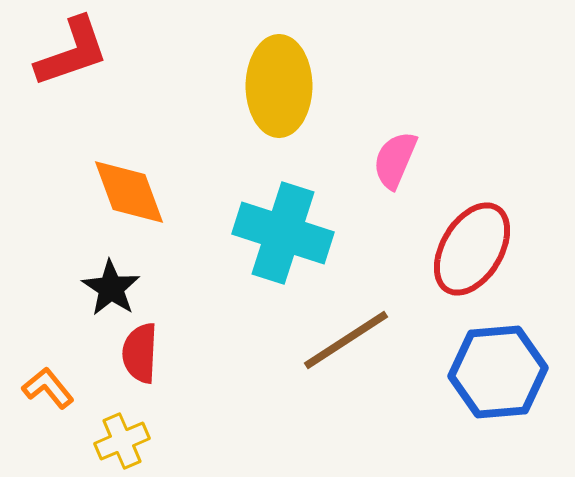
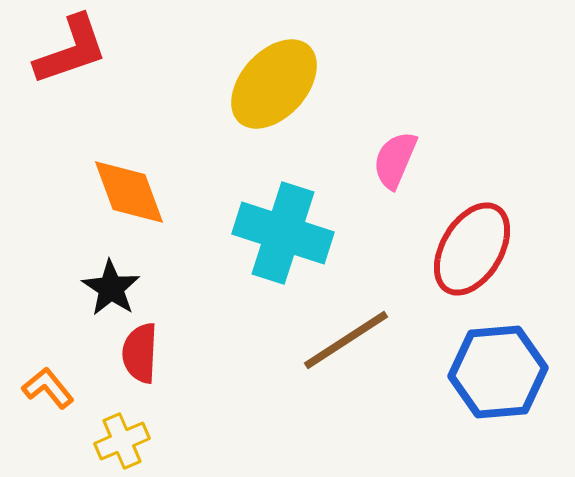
red L-shape: moved 1 px left, 2 px up
yellow ellipse: moved 5 px left, 2 px up; rotated 42 degrees clockwise
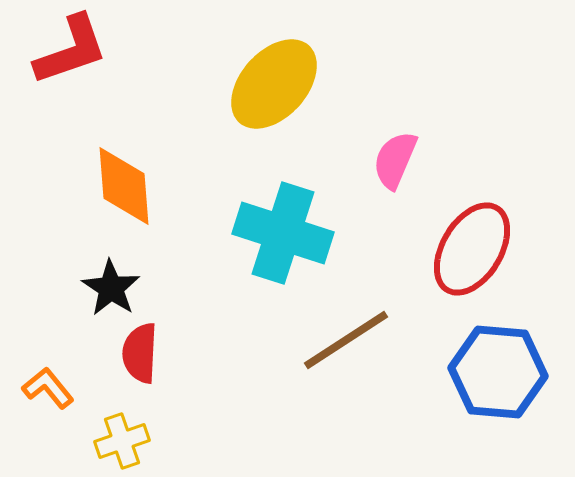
orange diamond: moved 5 px left, 6 px up; rotated 16 degrees clockwise
blue hexagon: rotated 10 degrees clockwise
yellow cross: rotated 4 degrees clockwise
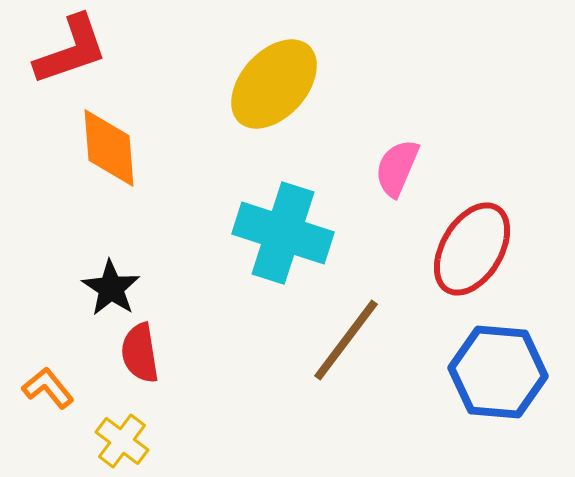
pink semicircle: moved 2 px right, 8 px down
orange diamond: moved 15 px left, 38 px up
brown line: rotated 20 degrees counterclockwise
red semicircle: rotated 12 degrees counterclockwise
yellow cross: rotated 34 degrees counterclockwise
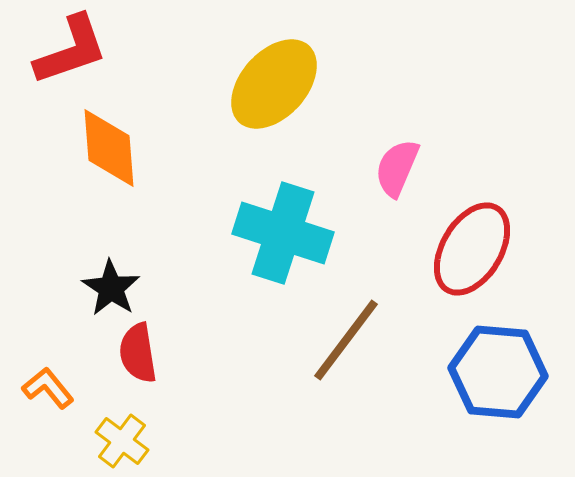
red semicircle: moved 2 px left
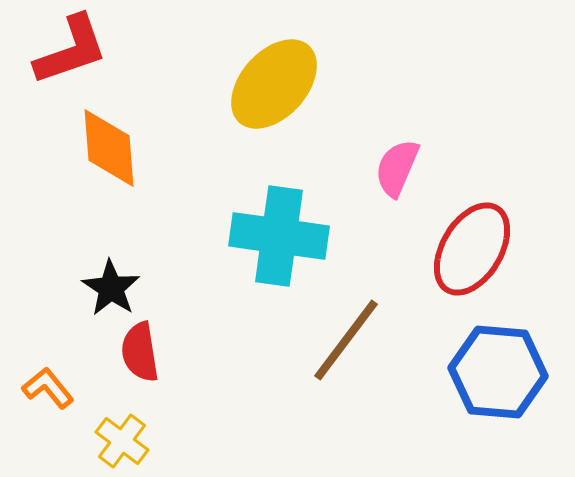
cyan cross: moved 4 px left, 3 px down; rotated 10 degrees counterclockwise
red semicircle: moved 2 px right, 1 px up
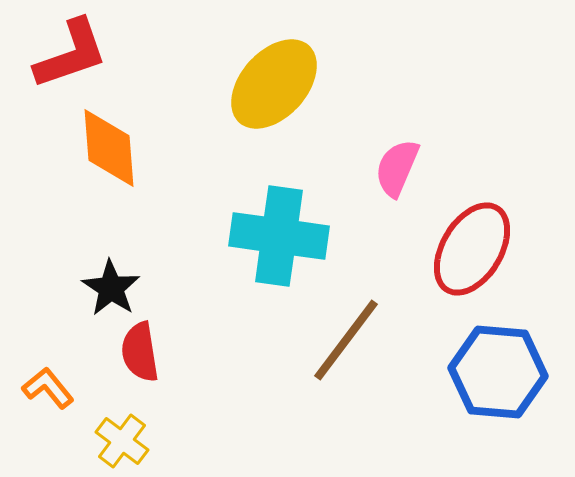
red L-shape: moved 4 px down
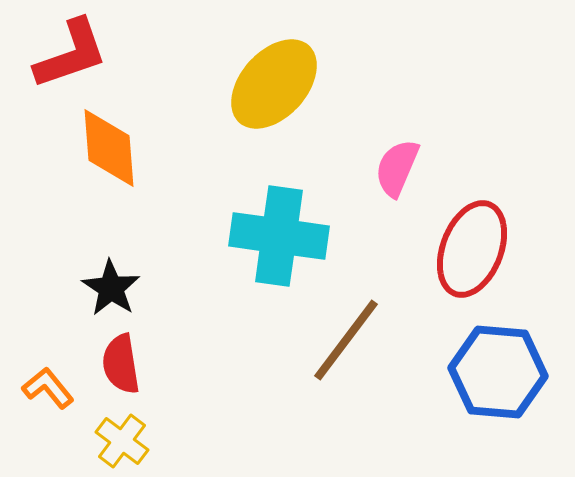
red ellipse: rotated 10 degrees counterclockwise
red semicircle: moved 19 px left, 12 px down
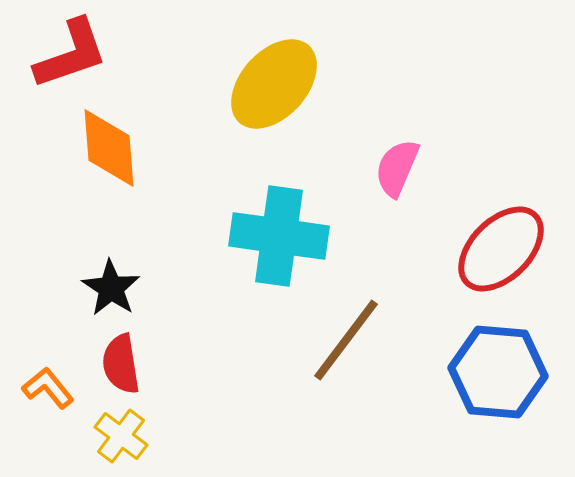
red ellipse: moved 29 px right; rotated 24 degrees clockwise
yellow cross: moved 1 px left, 5 px up
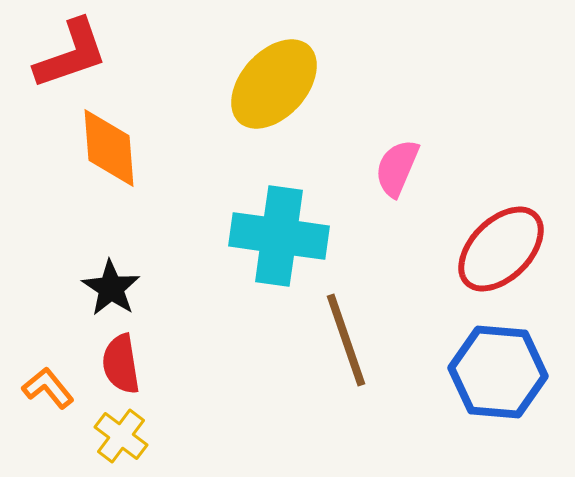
brown line: rotated 56 degrees counterclockwise
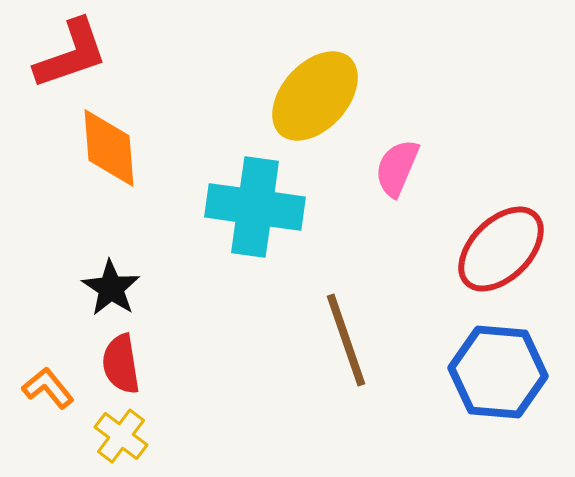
yellow ellipse: moved 41 px right, 12 px down
cyan cross: moved 24 px left, 29 px up
